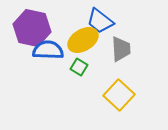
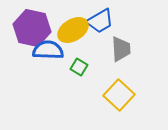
blue trapezoid: rotated 68 degrees counterclockwise
yellow ellipse: moved 10 px left, 10 px up
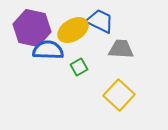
blue trapezoid: rotated 124 degrees counterclockwise
gray trapezoid: rotated 84 degrees counterclockwise
green square: rotated 30 degrees clockwise
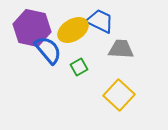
blue semicircle: rotated 48 degrees clockwise
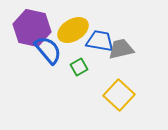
blue trapezoid: moved 20 px down; rotated 16 degrees counterclockwise
gray trapezoid: rotated 16 degrees counterclockwise
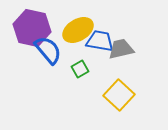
yellow ellipse: moved 5 px right
green square: moved 1 px right, 2 px down
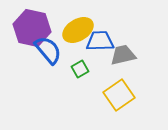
blue trapezoid: rotated 12 degrees counterclockwise
gray trapezoid: moved 2 px right, 6 px down
yellow square: rotated 12 degrees clockwise
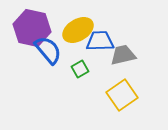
yellow square: moved 3 px right
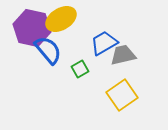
yellow ellipse: moved 17 px left, 11 px up
blue trapezoid: moved 4 px right, 2 px down; rotated 28 degrees counterclockwise
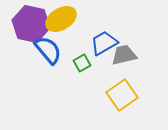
purple hexagon: moved 1 px left, 4 px up
gray trapezoid: moved 1 px right
green square: moved 2 px right, 6 px up
